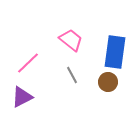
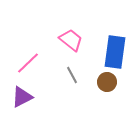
brown circle: moved 1 px left
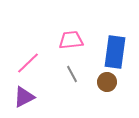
pink trapezoid: rotated 45 degrees counterclockwise
gray line: moved 1 px up
purple triangle: moved 2 px right
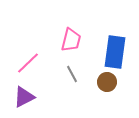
pink trapezoid: rotated 110 degrees clockwise
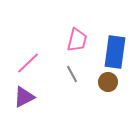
pink trapezoid: moved 6 px right
brown circle: moved 1 px right
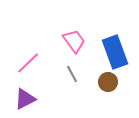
pink trapezoid: moved 3 px left, 1 px down; rotated 50 degrees counterclockwise
blue rectangle: rotated 28 degrees counterclockwise
purple triangle: moved 1 px right, 2 px down
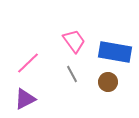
blue rectangle: rotated 60 degrees counterclockwise
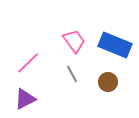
blue rectangle: moved 7 px up; rotated 12 degrees clockwise
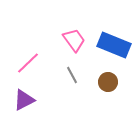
pink trapezoid: moved 1 px up
blue rectangle: moved 1 px left
gray line: moved 1 px down
purple triangle: moved 1 px left, 1 px down
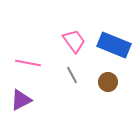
pink trapezoid: moved 1 px down
pink line: rotated 55 degrees clockwise
purple triangle: moved 3 px left
